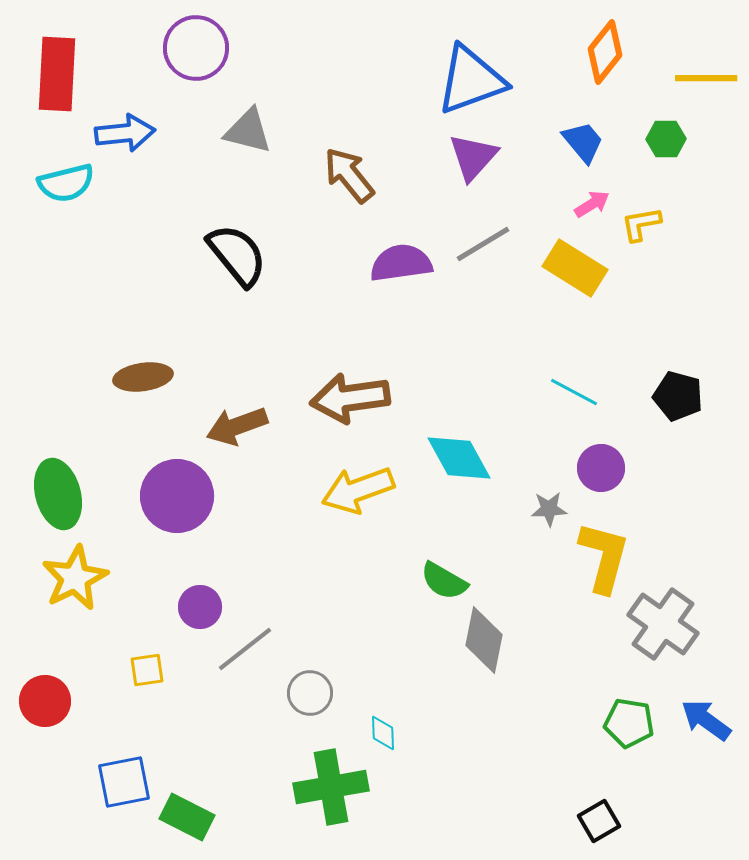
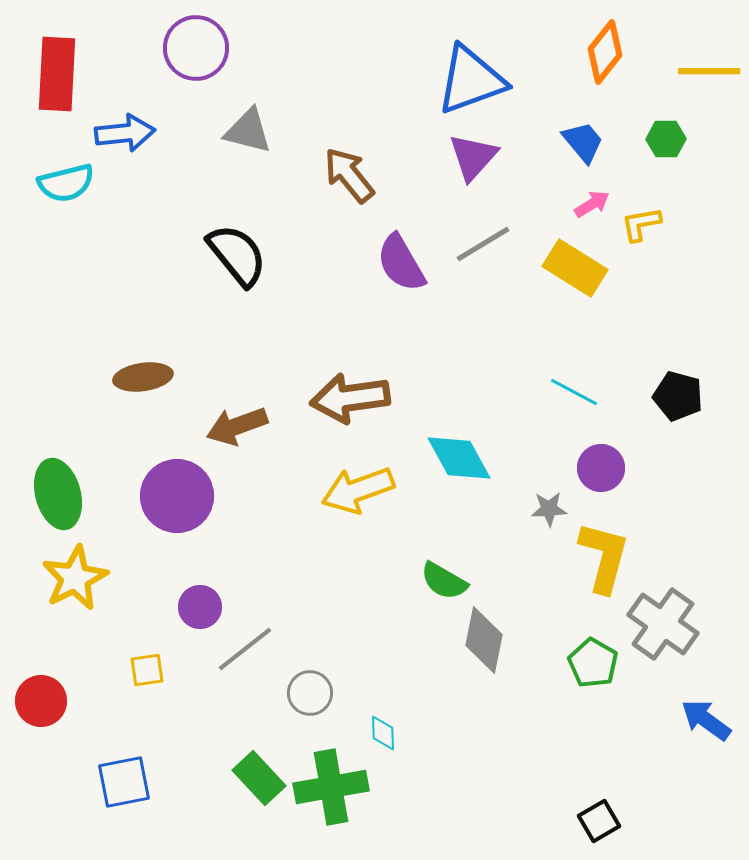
yellow line at (706, 78): moved 3 px right, 7 px up
purple semicircle at (401, 263): rotated 112 degrees counterclockwise
red circle at (45, 701): moved 4 px left
green pentagon at (629, 723): moved 36 px left, 60 px up; rotated 21 degrees clockwise
green rectangle at (187, 817): moved 72 px right, 39 px up; rotated 20 degrees clockwise
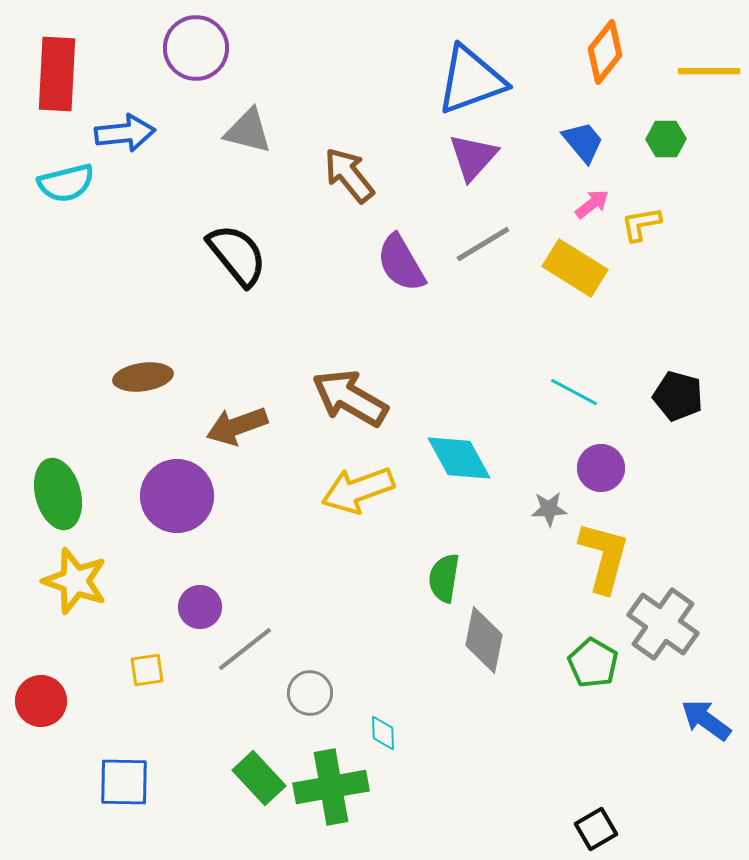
pink arrow at (592, 204): rotated 6 degrees counterclockwise
brown arrow at (350, 398): rotated 38 degrees clockwise
yellow star at (75, 578): moved 3 px down; rotated 26 degrees counterclockwise
green semicircle at (444, 581): moved 3 px up; rotated 69 degrees clockwise
blue square at (124, 782): rotated 12 degrees clockwise
black square at (599, 821): moved 3 px left, 8 px down
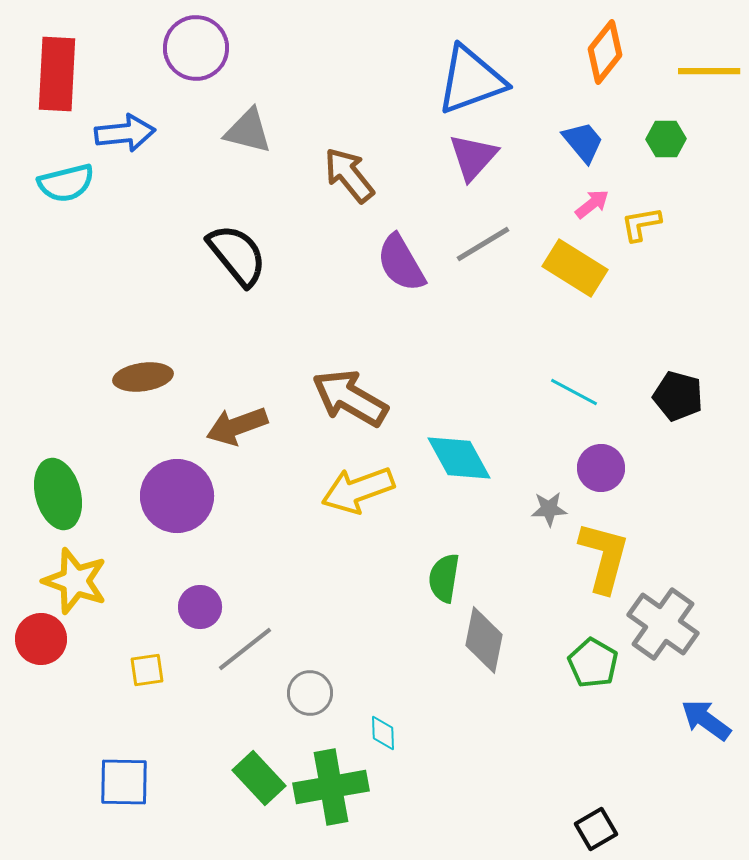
red circle at (41, 701): moved 62 px up
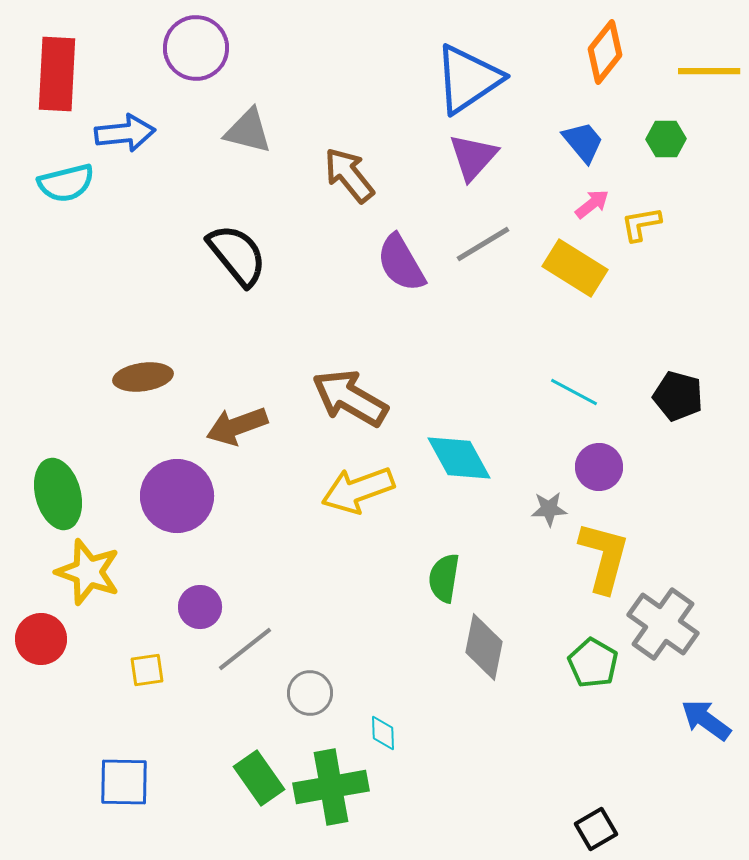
blue triangle at (471, 80): moved 3 px left, 1 px up; rotated 14 degrees counterclockwise
purple circle at (601, 468): moved 2 px left, 1 px up
yellow star at (75, 581): moved 13 px right, 9 px up
gray diamond at (484, 640): moved 7 px down
green rectangle at (259, 778): rotated 8 degrees clockwise
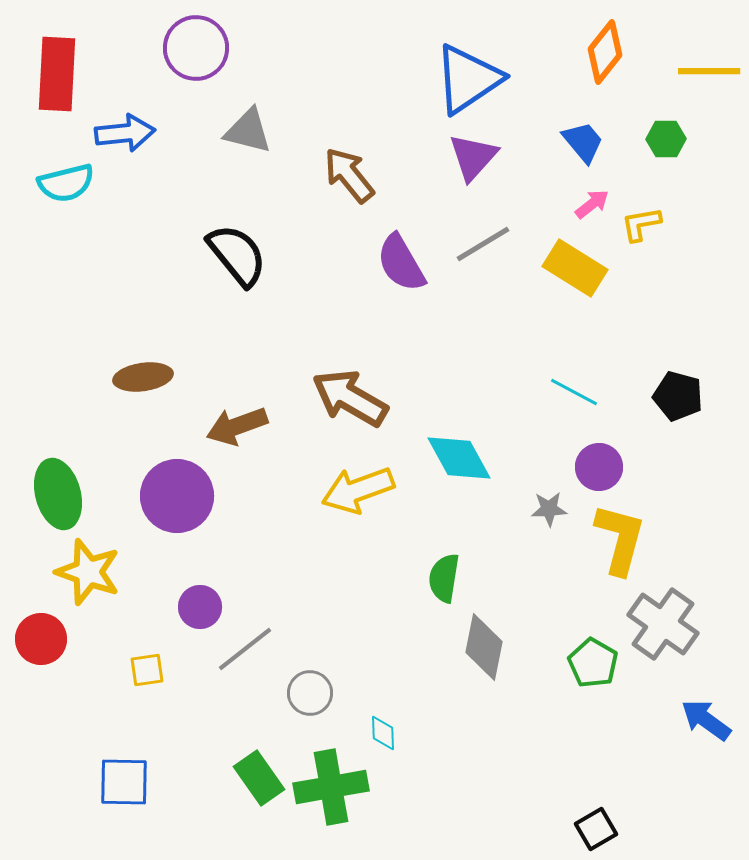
yellow L-shape at (604, 557): moved 16 px right, 18 px up
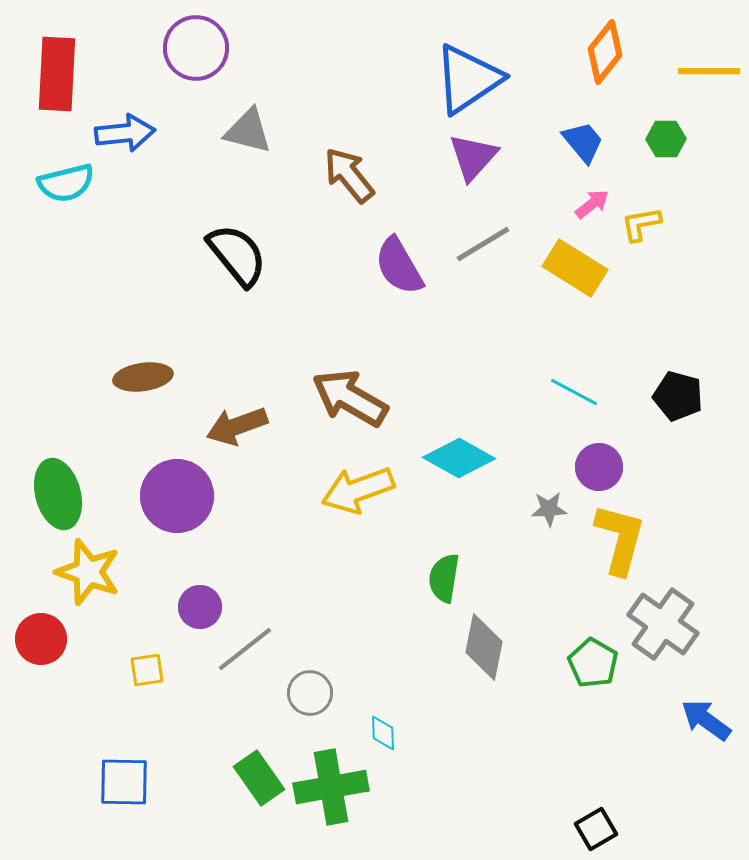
purple semicircle at (401, 263): moved 2 px left, 3 px down
cyan diamond at (459, 458): rotated 32 degrees counterclockwise
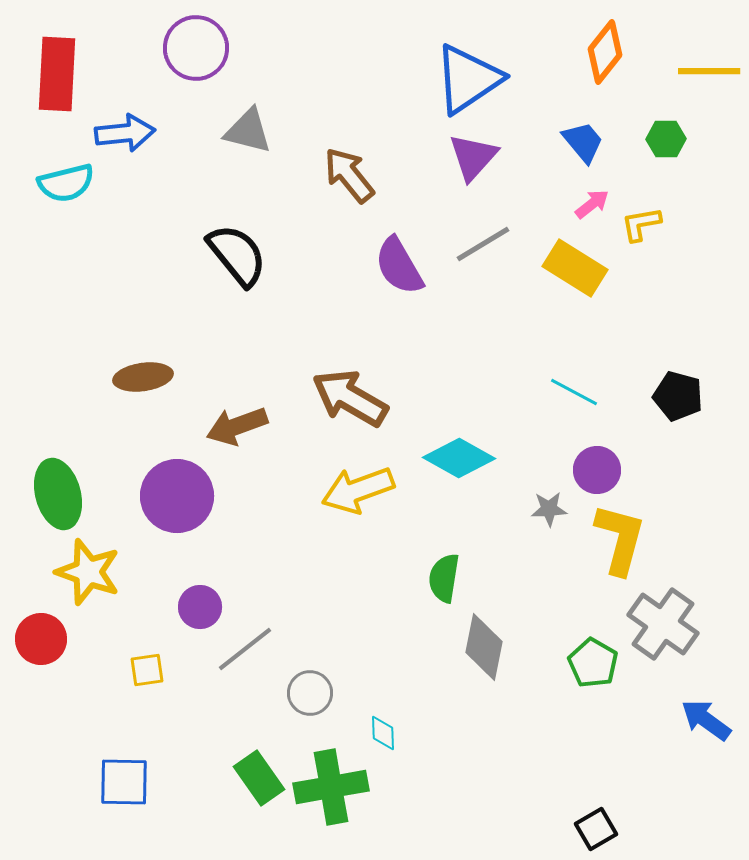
purple circle at (599, 467): moved 2 px left, 3 px down
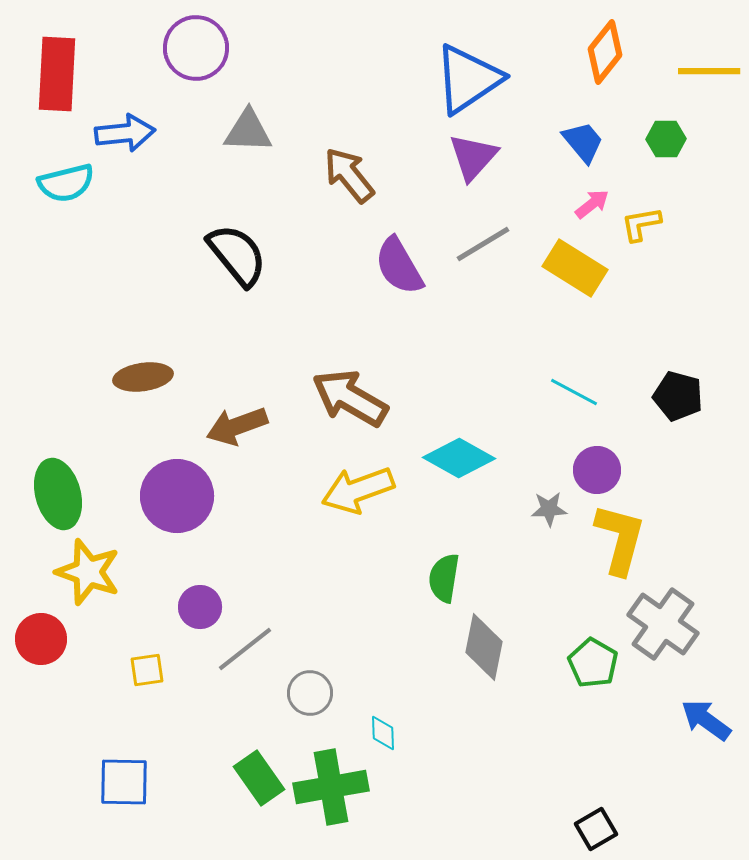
gray triangle at (248, 131): rotated 12 degrees counterclockwise
